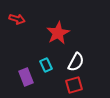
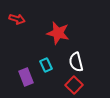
red star: rotated 30 degrees counterclockwise
white semicircle: rotated 138 degrees clockwise
red square: rotated 30 degrees counterclockwise
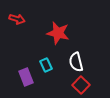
red square: moved 7 px right
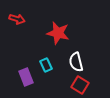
red square: moved 1 px left; rotated 12 degrees counterclockwise
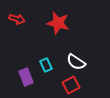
red star: moved 10 px up
white semicircle: rotated 42 degrees counterclockwise
red square: moved 9 px left; rotated 30 degrees clockwise
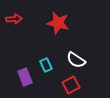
red arrow: moved 3 px left; rotated 21 degrees counterclockwise
white semicircle: moved 2 px up
purple rectangle: moved 1 px left
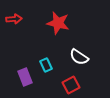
white semicircle: moved 3 px right, 3 px up
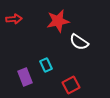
red star: moved 2 px up; rotated 25 degrees counterclockwise
white semicircle: moved 15 px up
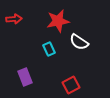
cyan rectangle: moved 3 px right, 16 px up
